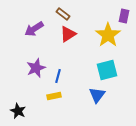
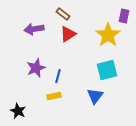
purple arrow: rotated 24 degrees clockwise
blue triangle: moved 2 px left, 1 px down
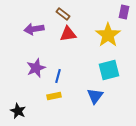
purple rectangle: moved 4 px up
red triangle: rotated 24 degrees clockwise
cyan square: moved 2 px right
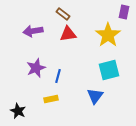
purple arrow: moved 1 px left, 2 px down
yellow rectangle: moved 3 px left, 3 px down
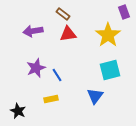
purple rectangle: rotated 32 degrees counterclockwise
cyan square: moved 1 px right
blue line: moved 1 px left, 1 px up; rotated 48 degrees counterclockwise
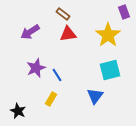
purple arrow: moved 3 px left, 1 px down; rotated 24 degrees counterclockwise
yellow rectangle: rotated 48 degrees counterclockwise
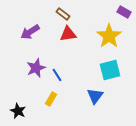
purple rectangle: rotated 40 degrees counterclockwise
yellow star: moved 1 px right, 1 px down
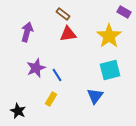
purple arrow: moved 3 px left; rotated 138 degrees clockwise
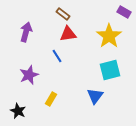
purple arrow: moved 1 px left
purple star: moved 7 px left, 7 px down
blue line: moved 19 px up
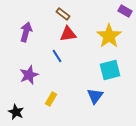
purple rectangle: moved 1 px right, 1 px up
black star: moved 2 px left, 1 px down
